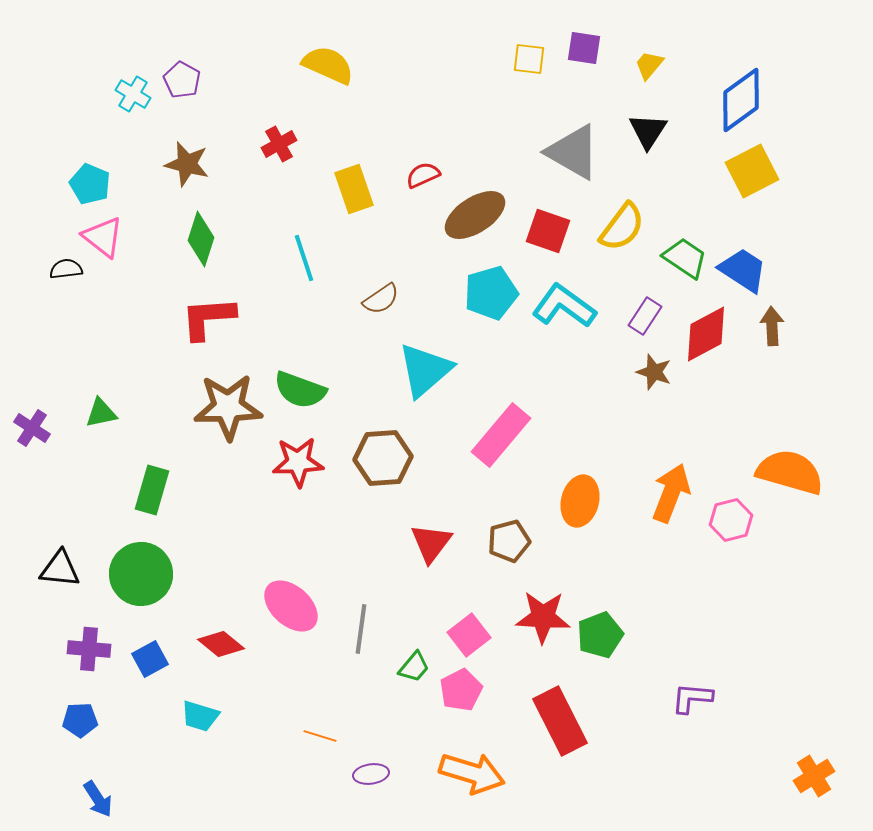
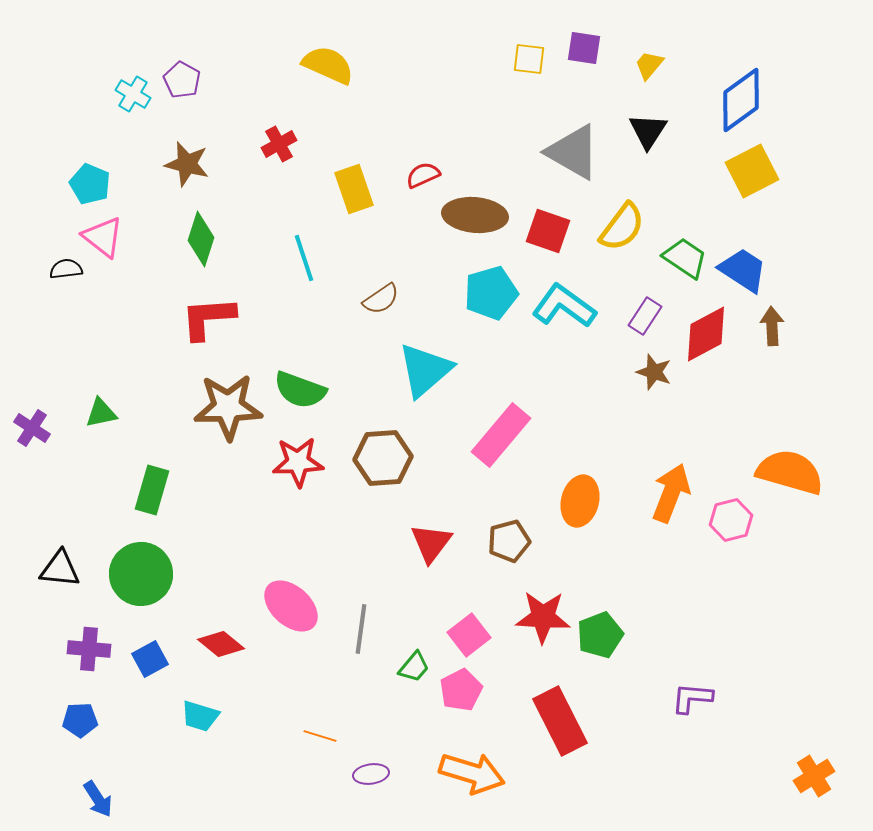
brown ellipse at (475, 215): rotated 38 degrees clockwise
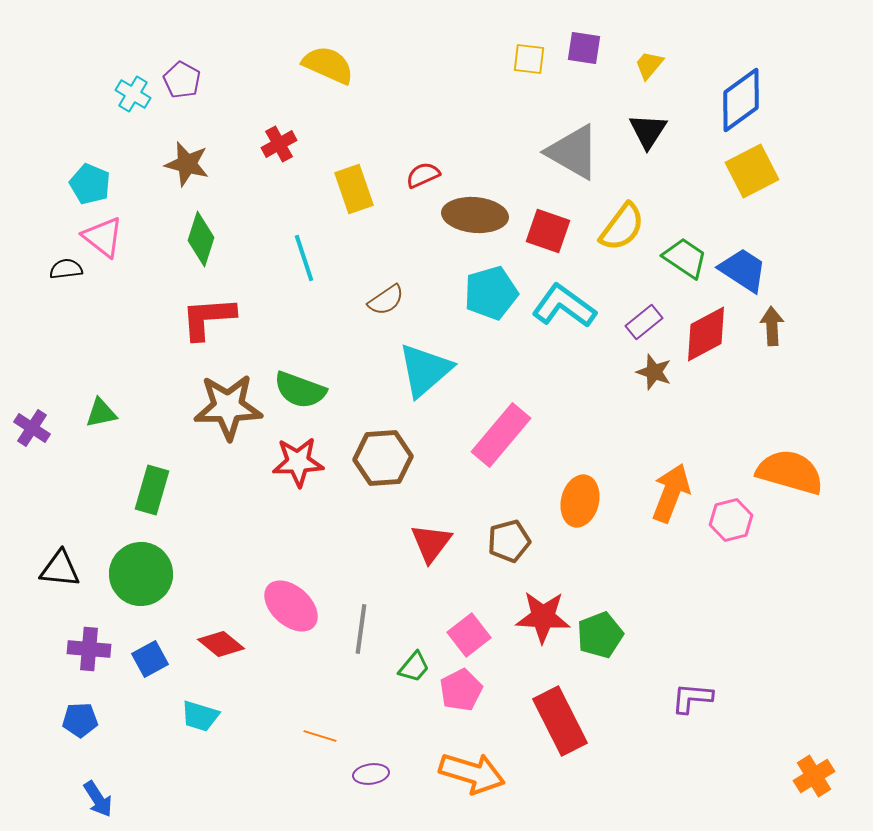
brown semicircle at (381, 299): moved 5 px right, 1 px down
purple rectangle at (645, 316): moved 1 px left, 6 px down; rotated 18 degrees clockwise
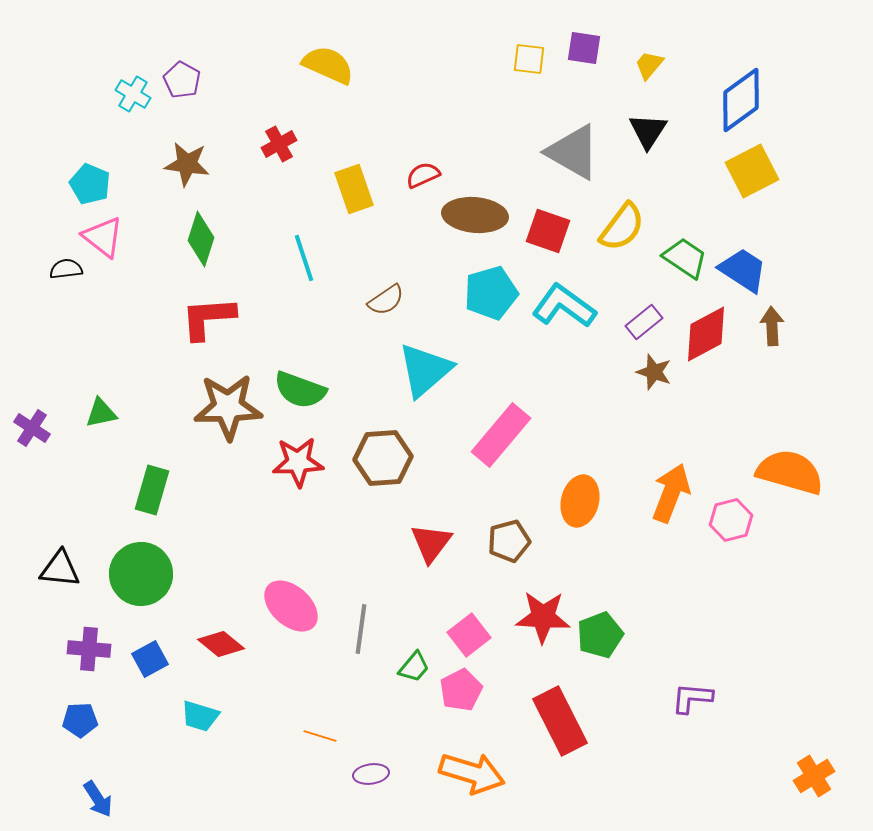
brown star at (187, 164): rotated 6 degrees counterclockwise
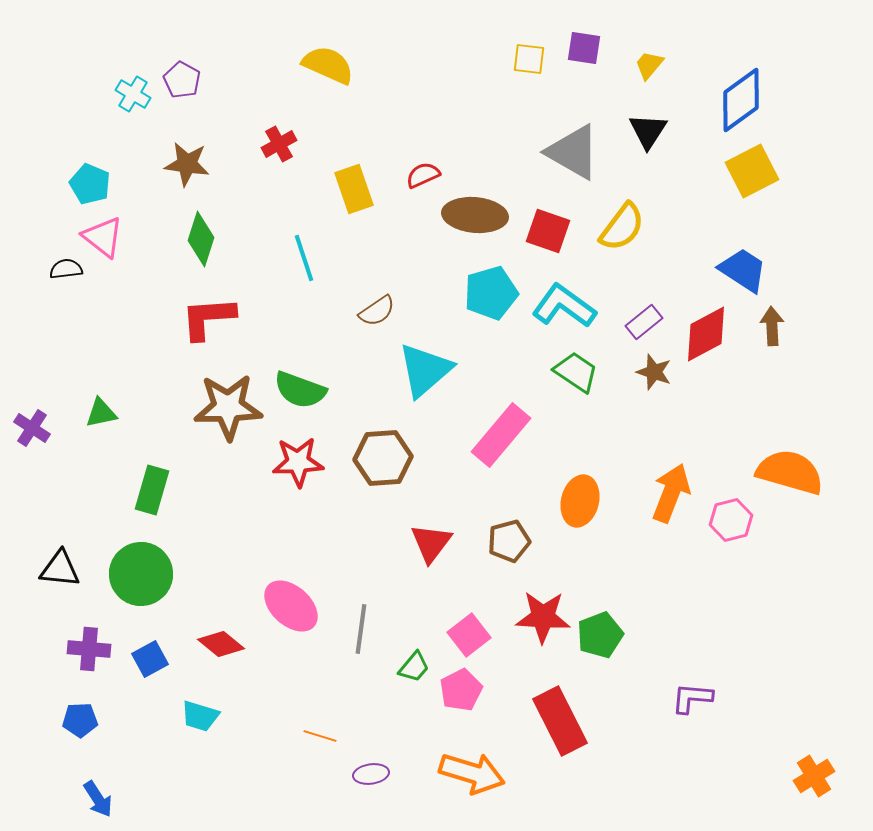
green trapezoid at (685, 258): moved 109 px left, 114 px down
brown semicircle at (386, 300): moved 9 px left, 11 px down
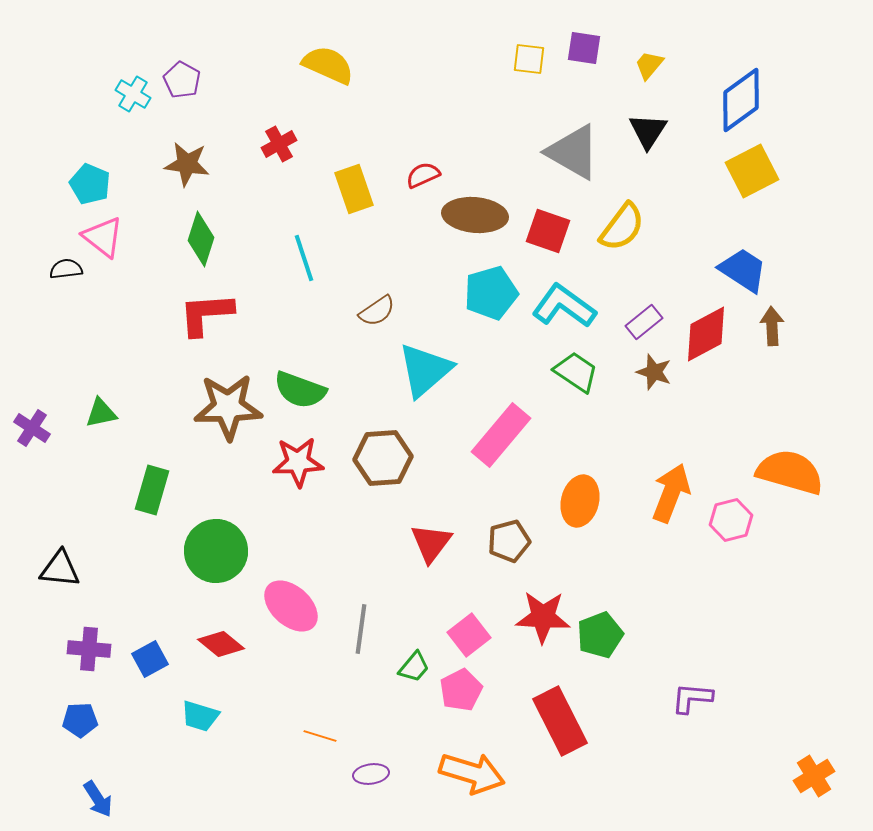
red L-shape at (208, 318): moved 2 px left, 4 px up
green circle at (141, 574): moved 75 px right, 23 px up
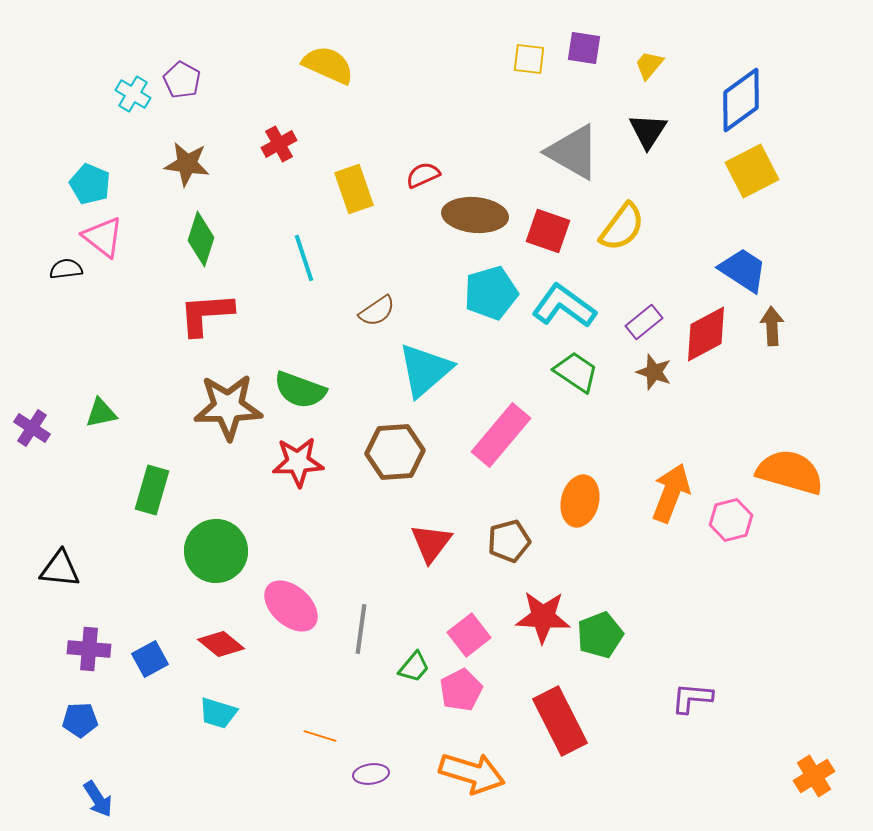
brown hexagon at (383, 458): moved 12 px right, 6 px up
cyan trapezoid at (200, 716): moved 18 px right, 3 px up
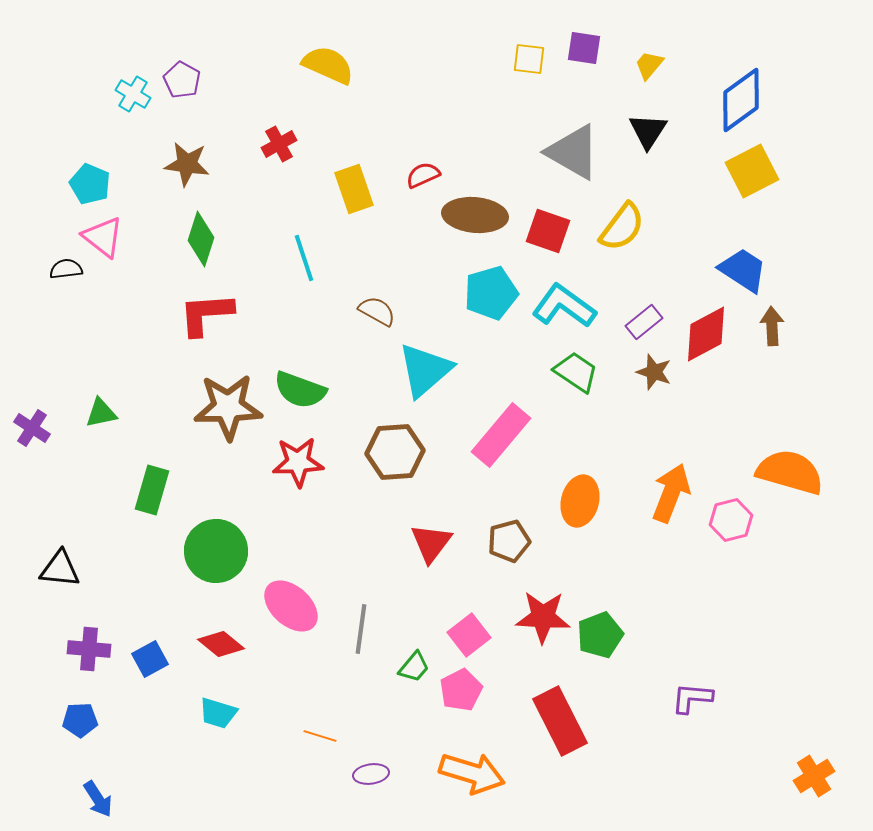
brown semicircle at (377, 311): rotated 117 degrees counterclockwise
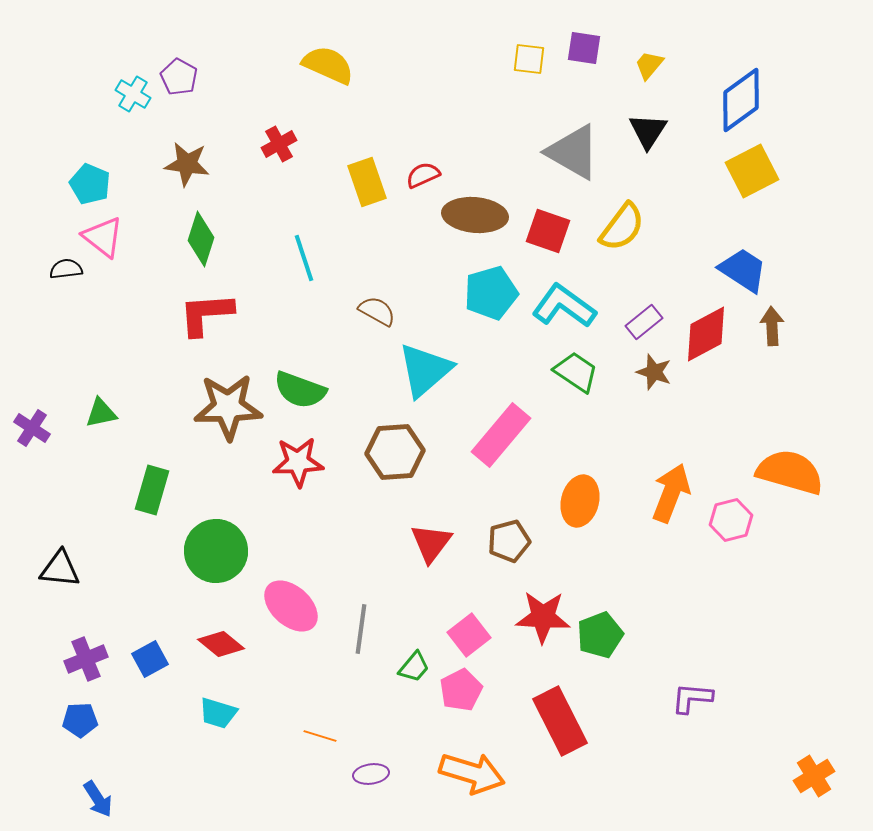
purple pentagon at (182, 80): moved 3 px left, 3 px up
yellow rectangle at (354, 189): moved 13 px right, 7 px up
purple cross at (89, 649): moved 3 px left, 10 px down; rotated 27 degrees counterclockwise
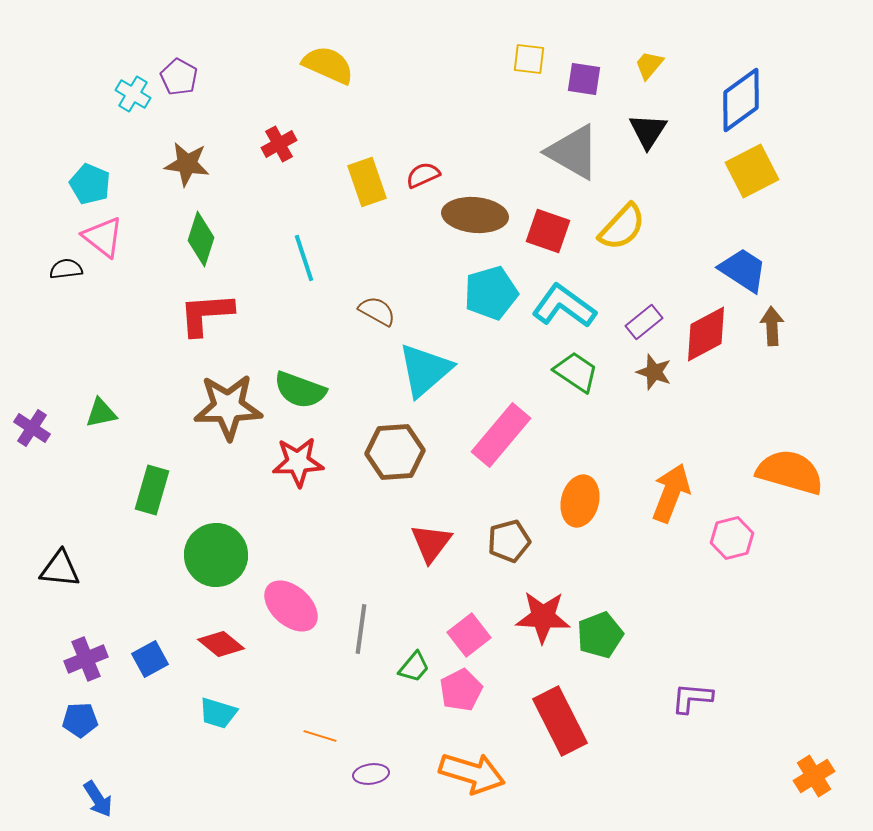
purple square at (584, 48): moved 31 px down
yellow semicircle at (622, 227): rotated 6 degrees clockwise
pink hexagon at (731, 520): moved 1 px right, 18 px down
green circle at (216, 551): moved 4 px down
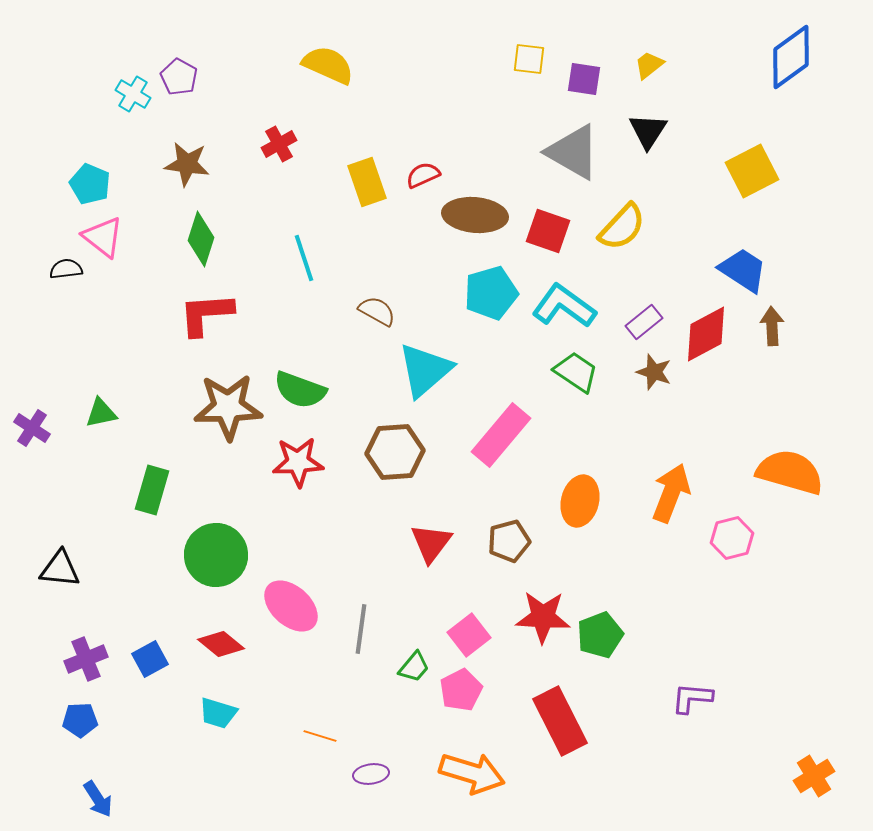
yellow trapezoid at (649, 65): rotated 12 degrees clockwise
blue diamond at (741, 100): moved 50 px right, 43 px up
